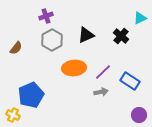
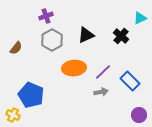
blue rectangle: rotated 12 degrees clockwise
blue pentagon: rotated 25 degrees counterclockwise
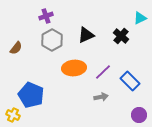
gray arrow: moved 5 px down
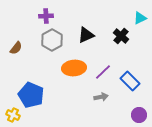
purple cross: rotated 16 degrees clockwise
